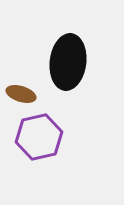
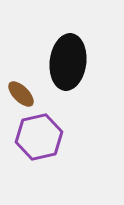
brown ellipse: rotated 28 degrees clockwise
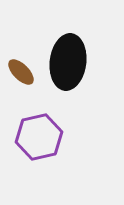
brown ellipse: moved 22 px up
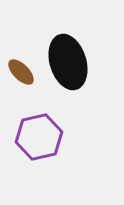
black ellipse: rotated 24 degrees counterclockwise
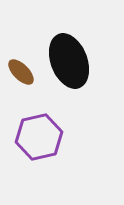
black ellipse: moved 1 px right, 1 px up; rotated 4 degrees counterclockwise
